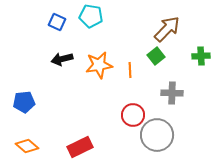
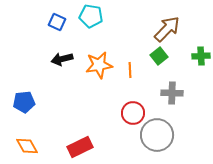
green square: moved 3 px right
red circle: moved 2 px up
orange diamond: rotated 20 degrees clockwise
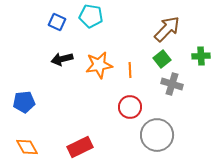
green square: moved 3 px right, 3 px down
gray cross: moved 9 px up; rotated 15 degrees clockwise
red circle: moved 3 px left, 6 px up
orange diamond: moved 1 px down
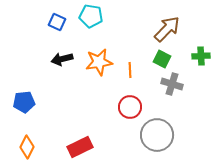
green square: rotated 24 degrees counterclockwise
orange star: moved 3 px up
orange diamond: rotated 55 degrees clockwise
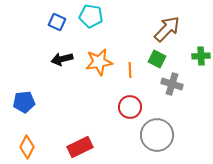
green square: moved 5 px left
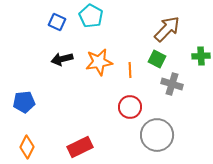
cyan pentagon: rotated 20 degrees clockwise
